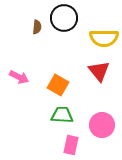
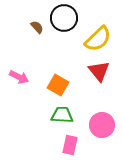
brown semicircle: rotated 48 degrees counterclockwise
yellow semicircle: moved 6 px left, 1 px down; rotated 44 degrees counterclockwise
pink rectangle: moved 1 px left
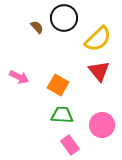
pink rectangle: rotated 48 degrees counterclockwise
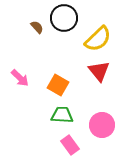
pink arrow: moved 1 px right, 1 px down; rotated 18 degrees clockwise
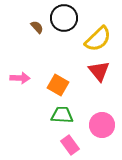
pink arrow: rotated 42 degrees counterclockwise
